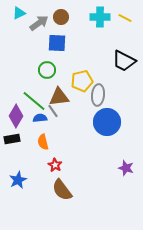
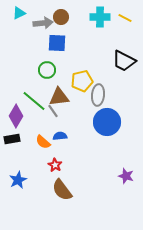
gray arrow: moved 4 px right; rotated 30 degrees clockwise
blue semicircle: moved 20 px right, 18 px down
orange semicircle: rotated 35 degrees counterclockwise
purple star: moved 8 px down
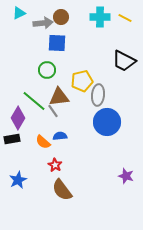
purple diamond: moved 2 px right, 2 px down
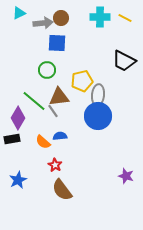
brown circle: moved 1 px down
blue circle: moved 9 px left, 6 px up
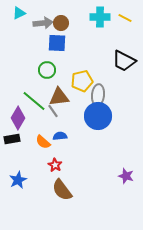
brown circle: moved 5 px down
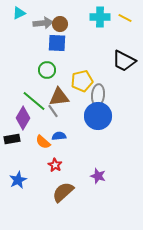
brown circle: moved 1 px left, 1 px down
purple diamond: moved 5 px right
blue semicircle: moved 1 px left
purple star: moved 28 px left
brown semicircle: moved 1 px right, 2 px down; rotated 85 degrees clockwise
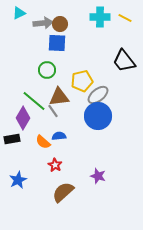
black trapezoid: rotated 25 degrees clockwise
gray ellipse: rotated 45 degrees clockwise
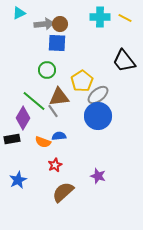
gray arrow: moved 1 px right, 1 px down
yellow pentagon: rotated 20 degrees counterclockwise
orange semicircle: rotated 21 degrees counterclockwise
red star: rotated 16 degrees clockwise
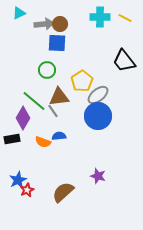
red star: moved 28 px left, 25 px down
